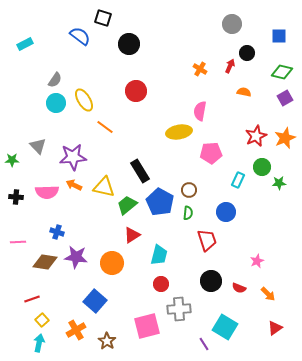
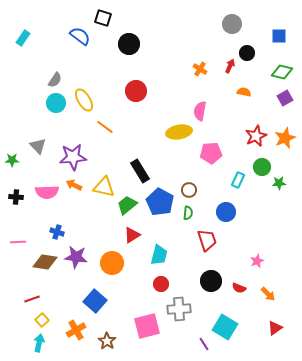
cyan rectangle at (25, 44): moved 2 px left, 6 px up; rotated 28 degrees counterclockwise
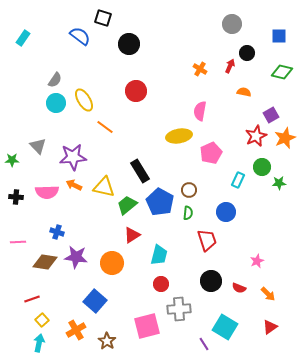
purple square at (285, 98): moved 14 px left, 17 px down
yellow ellipse at (179, 132): moved 4 px down
pink pentagon at (211, 153): rotated 20 degrees counterclockwise
red triangle at (275, 328): moved 5 px left, 1 px up
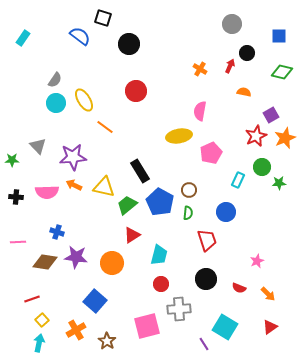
black circle at (211, 281): moved 5 px left, 2 px up
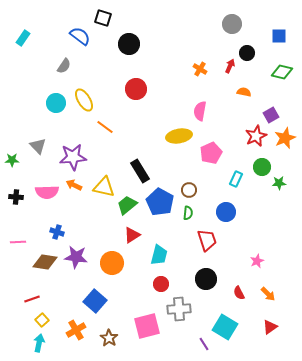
gray semicircle at (55, 80): moved 9 px right, 14 px up
red circle at (136, 91): moved 2 px up
cyan rectangle at (238, 180): moved 2 px left, 1 px up
red semicircle at (239, 288): moved 5 px down; rotated 40 degrees clockwise
brown star at (107, 341): moved 2 px right, 3 px up
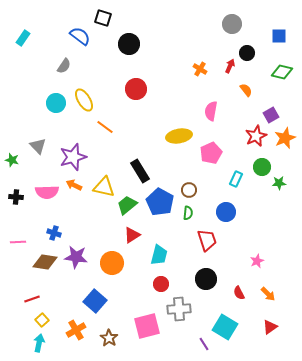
orange semicircle at (244, 92): moved 2 px right, 2 px up; rotated 40 degrees clockwise
pink semicircle at (200, 111): moved 11 px right
purple star at (73, 157): rotated 12 degrees counterclockwise
green star at (12, 160): rotated 16 degrees clockwise
blue cross at (57, 232): moved 3 px left, 1 px down
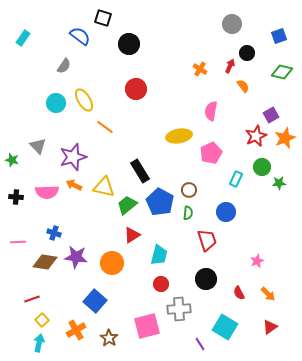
blue square at (279, 36): rotated 21 degrees counterclockwise
orange semicircle at (246, 90): moved 3 px left, 4 px up
purple line at (204, 344): moved 4 px left
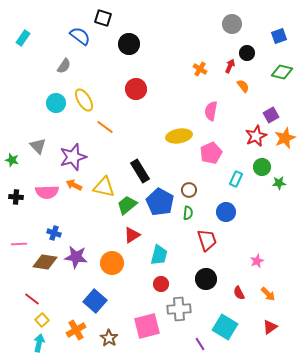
pink line at (18, 242): moved 1 px right, 2 px down
red line at (32, 299): rotated 56 degrees clockwise
